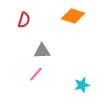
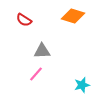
red semicircle: rotated 105 degrees clockwise
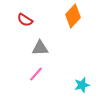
orange diamond: rotated 65 degrees counterclockwise
red semicircle: moved 1 px right
gray triangle: moved 2 px left, 3 px up
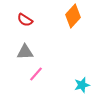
gray triangle: moved 15 px left, 4 px down
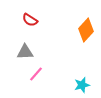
orange diamond: moved 13 px right, 14 px down
red semicircle: moved 5 px right
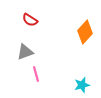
orange diamond: moved 1 px left, 2 px down
gray triangle: rotated 18 degrees counterclockwise
pink line: rotated 56 degrees counterclockwise
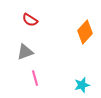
pink line: moved 1 px left, 4 px down
